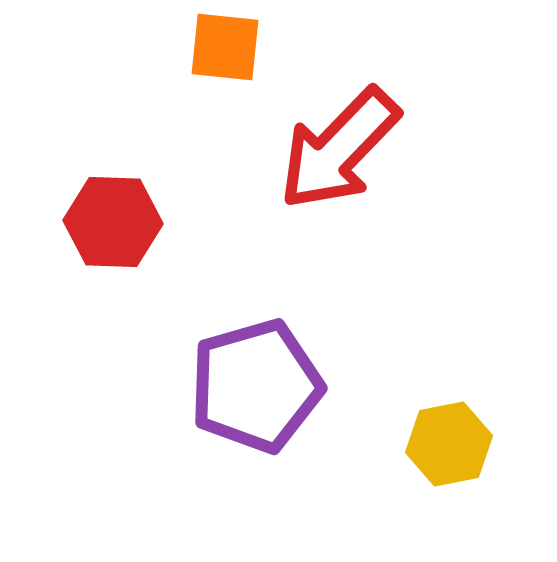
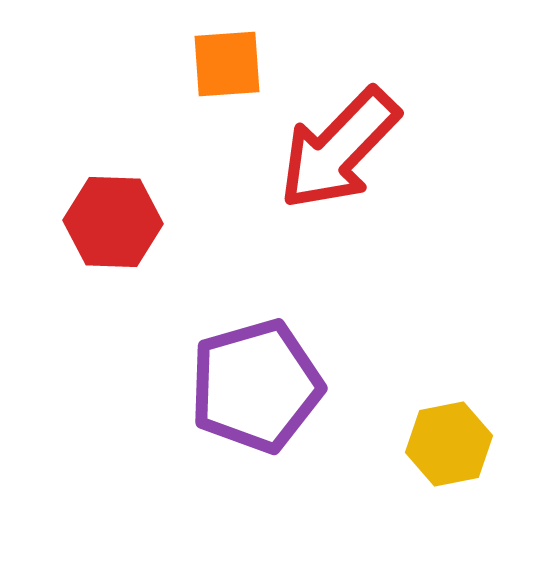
orange square: moved 2 px right, 17 px down; rotated 10 degrees counterclockwise
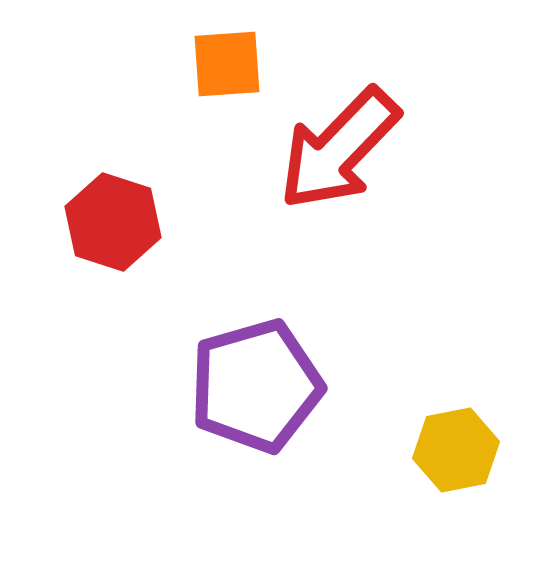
red hexagon: rotated 16 degrees clockwise
yellow hexagon: moved 7 px right, 6 px down
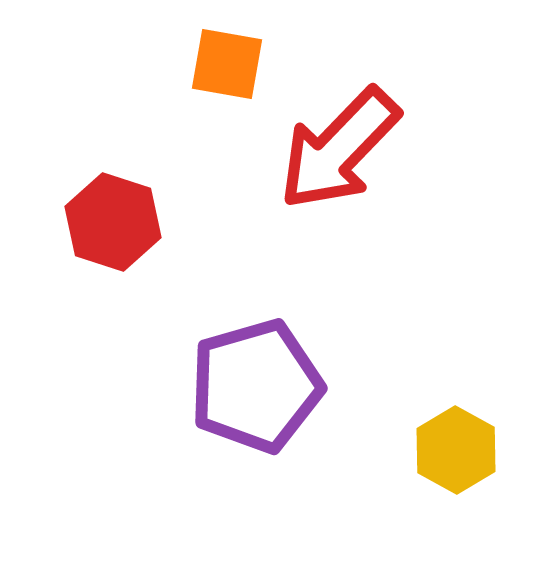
orange square: rotated 14 degrees clockwise
yellow hexagon: rotated 20 degrees counterclockwise
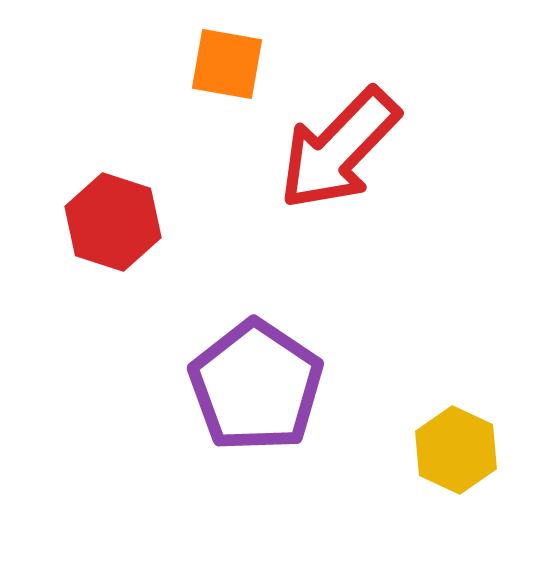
purple pentagon: rotated 22 degrees counterclockwise
yellow hexagon: rotated 4 degrees counterclockwise
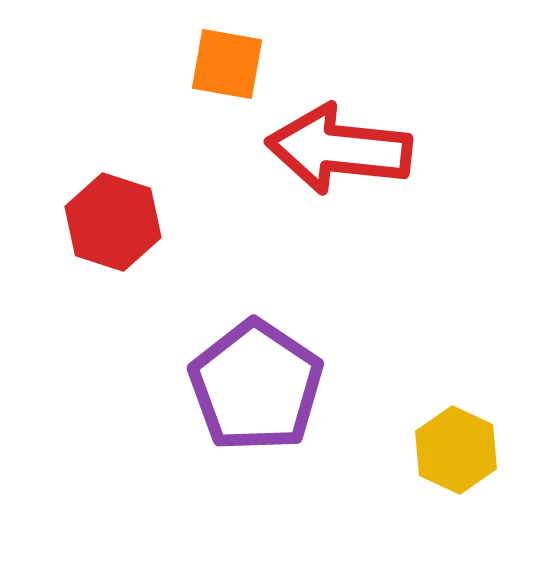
red arrow: rotated 52 degrees clockwise
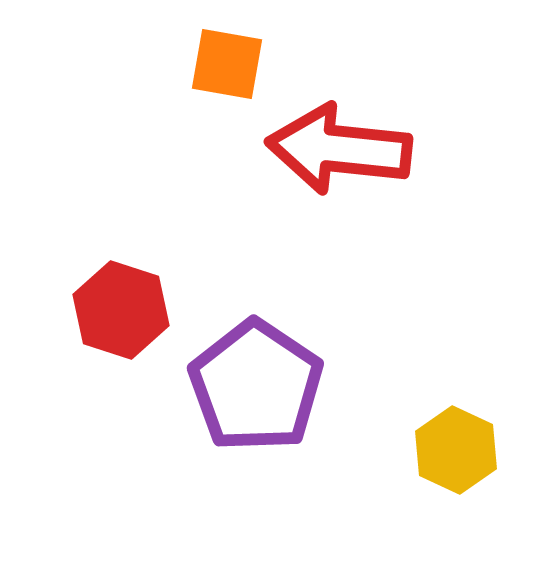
red hexagon: moved 8 px right, 88 px down
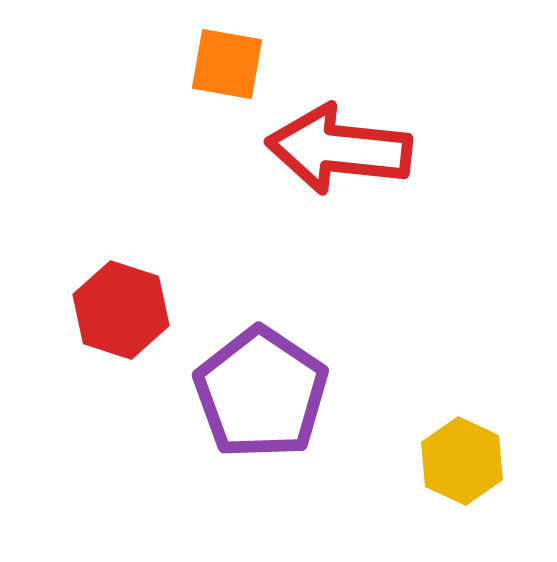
purple pentagon: moved 5 px right, 7 px down
yellow hexagon: moved 6 px right, 11 px down
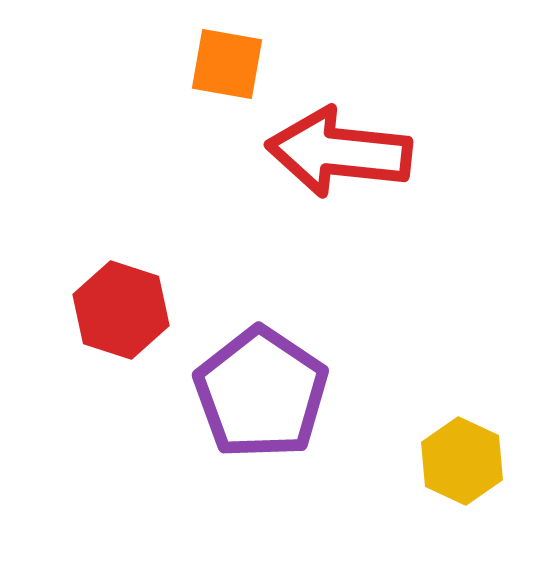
red arrow: moved 3 px down
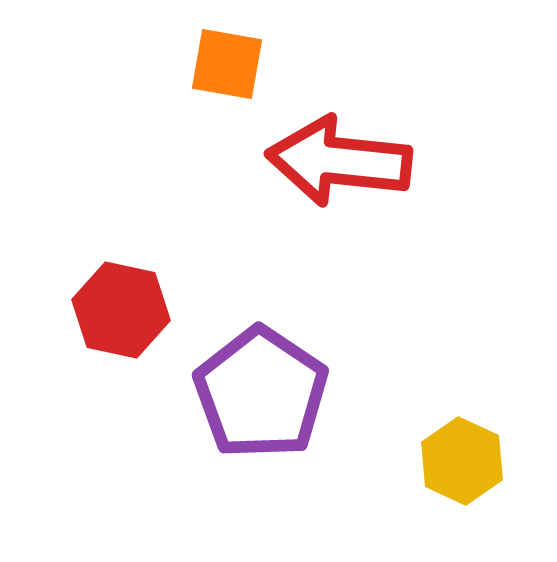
red arrow: moved 9 px down
red hexagon: rotated 6 degrees counterclockwise
